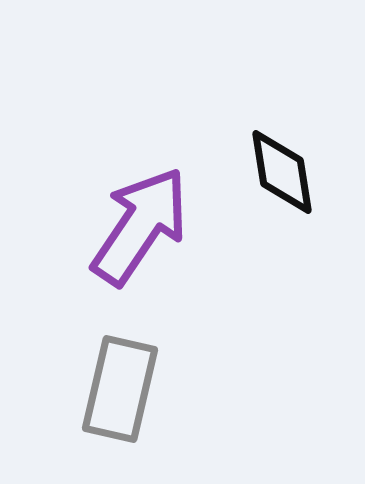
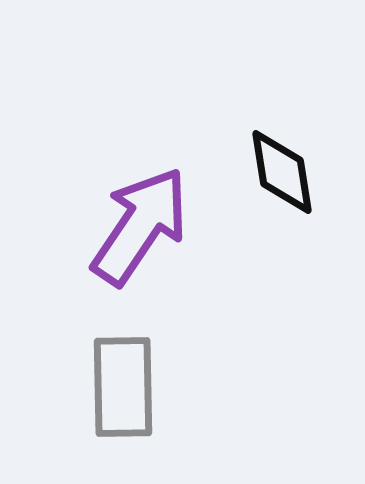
gray rectangle: moved 3 px right, 2 px up; rotated 14 degrees counterclockwise
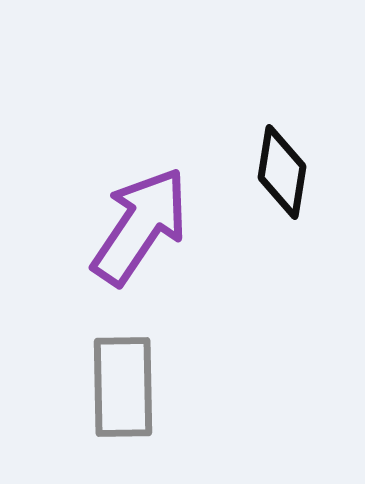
black diamond: rotated 18 degrees clockwise
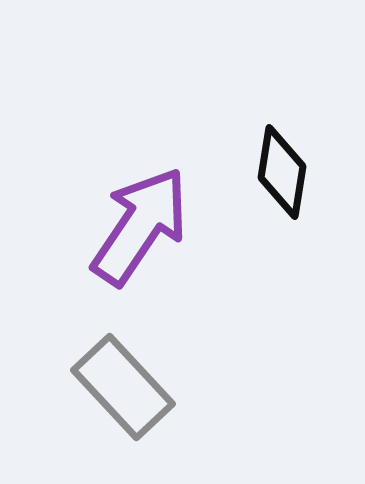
gray rectangle: rotated 42 degrees counterclockwise
